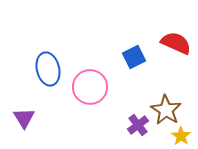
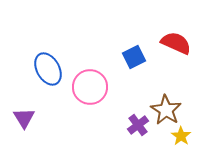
blue ellipse: rotated 16 degrees counterclockwise
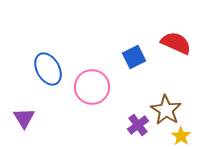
pink circle: moved 2 px right
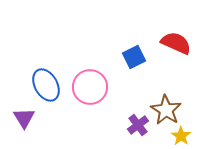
blue ellipse: moved 2 px left, 16 px down
pink circle: moved 2 px left
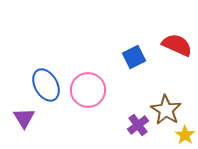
red semicircle: moved 1 px right, 2 px down
pink circle: moved 2 px left, 3 px down
yellow star: moved 4 px right, 1 px up
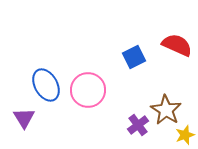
yellow star: rotated 18 degrees clockwise
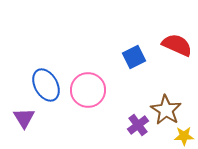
yellow star: moved 1 px left, 1 px down; rotated 18 degrees clockwise
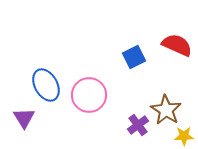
pink circle: moved 1 px right, 5 px down
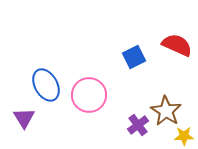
brown star: moved 1 px down
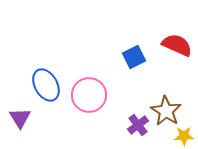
purple triangle: moved 4 px left
